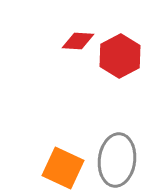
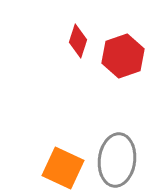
red diamond: rotated 76 degrees counterclockwise
red hexagon: moved 3 px right; rotated 9 degrees clockwise
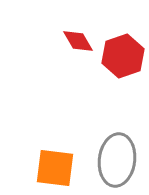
red diamond: rotated 48 degrees counterclockwise
orange square: moved 8 px left; rotated 18 degrees counterclockwise
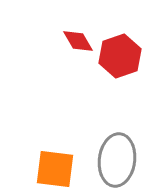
red hexagon: moved 3 px left
orange square: moved 1 px down
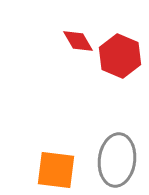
red hexagon: rotated 18 degrees counterclockwise
orange square: moved 1 px right, 1 px down
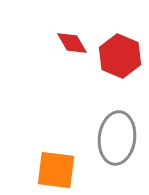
red diamond: moved 6 px left, 2 px down
gray ellipse: moved 22 px up
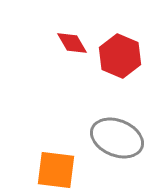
gray ellipse: rotated 75 degrees counterclockwise
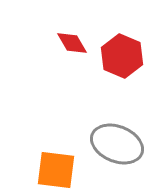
red hexagon: moved 2 px right
gray ellipse: moved 6 px down
